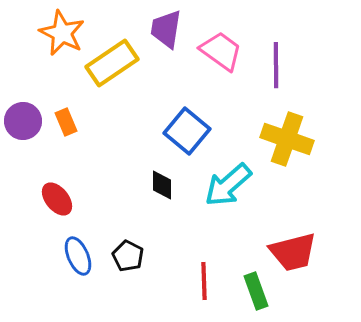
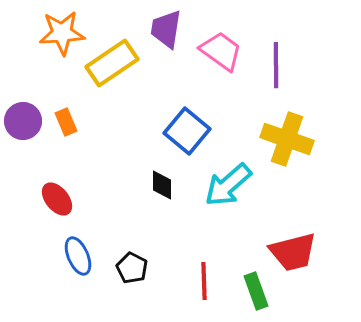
orange star: rotated 30 degrees counterclockwise
black pentagon: moved 4 px right, 12 px down
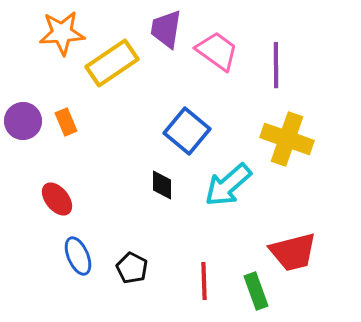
pink trapezoid: moved 4 px left
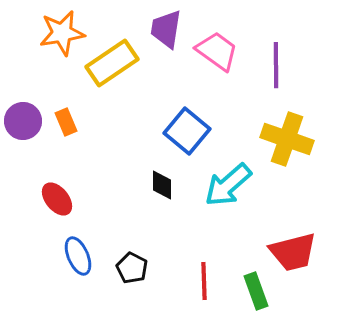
orange star: rotated 6 degrees counterclockwise
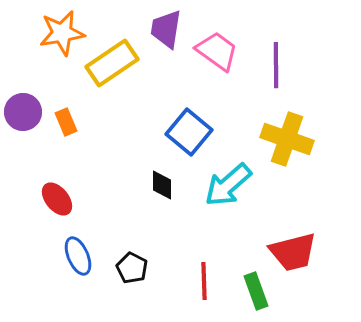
purple circle: moved 9 px up
blue square: moved 2 px right, 1 px down
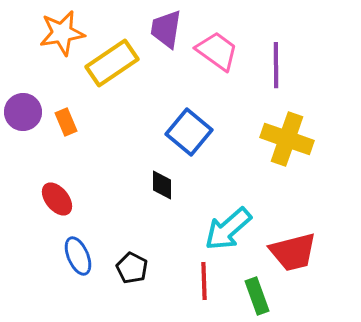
cyan arrow: moved 44 px down
green rectangle: moved 1 px right, 5 px down
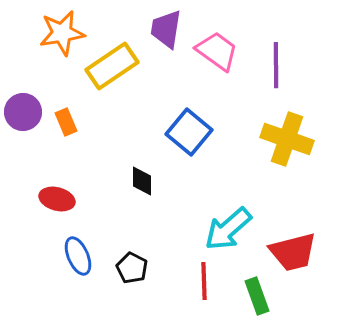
yellow rectangle: moved 3 px down
black diamond: moved 20 px left, 4 px up
red ellipse: rotated 36 degrees counterclockwise
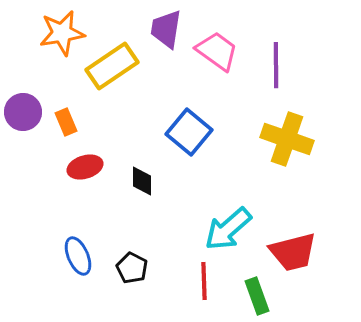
red ellipse: moved 28 px right, 32 px up; rotated 32 degrees counterclockwise
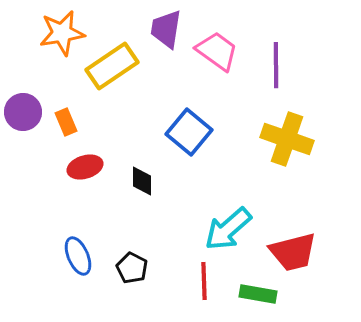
green rectangle: moved 1 px right, 2 px up; rotated 60 degrees counterclockwise
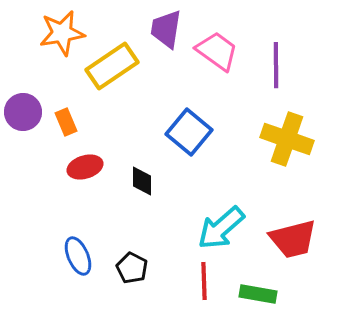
cyan arrow: moved 7 px left, 1 px up
red trapezoid: moved 13 px up
